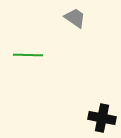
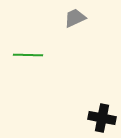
gray trapezoid: rotated 60 degrees counterclockwise
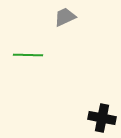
gray trapezoid: moved 10 px left, 1 px up
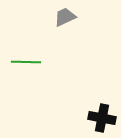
green line: moved 2 px left, 7 px down
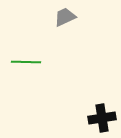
black cross: rotated 20 degrees counterclockwise
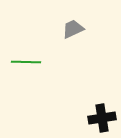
gray trapezoid: moved 8 px right, 12 px down
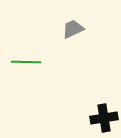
black cross: moved 2 px right
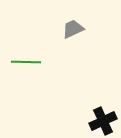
black cross: moved 1 px left, 3 px down; rotated 16 degrees counterclockwise
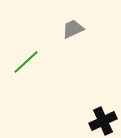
green line: rotated 44 degrees counterclockwise
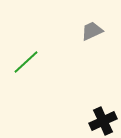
gray trapezoid: moved 19 px right, 2 px down
